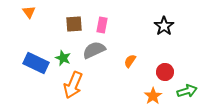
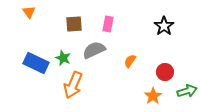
pink rectangle: moved 6 px right, 1 px up
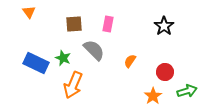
gray semicircle: rotated 70 degrees clockwise
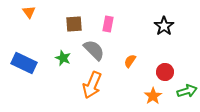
blue rectangle: moved 12 px left
orange arrow: moved 19 px right
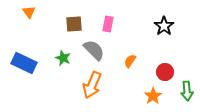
green arrow: rotated 102 degrees clockwise
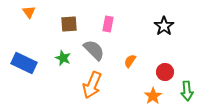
brown square: moved 5 px left
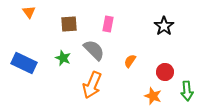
orange star: rotated 18 degrees counterclockwise
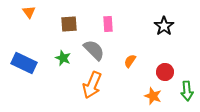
pink rectangle: rotated 14 degrees counterclockwise
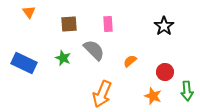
orange semicircle: rotated 16 degrees clockwise
orange arrow: moved 10 px right, 9 px down
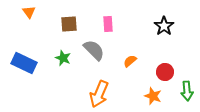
orange arrow: moved 3 px left
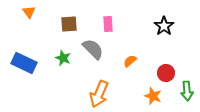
gray semicircle: moved 1 px left, 1 px up
red circle: moved 1 px right, 1 px down
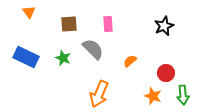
black star: rotated 12 degrees clockwise
blue rectangle: moved 2 px right, 6 px up
green arrow: moved 4 px left, 4 px down
